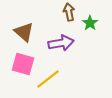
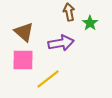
pink square: moved 4 px up; rotated 15 degrees counterclockwise
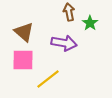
purple arrow: moved 3 px right; rotated 20 degrees clockwise
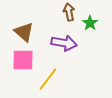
yellow line: rotated 15 degrees counterclockwise
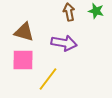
green star: moved 6 px right, 12 px up; rotated 21 degrees counterclockwise
brown triangle: rotated 25 degrees counterclockwise
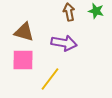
yellow line: moved 2 px right
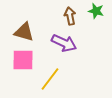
brown arrow: moved 1 px right, 4 px down
purple arrow: rotated 15 degrees clockwise
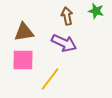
brown arrow: moved 3 px left
brown triangle: rotated 25 degrees counterclockwise
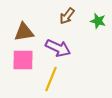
green star: moved 2 px right, 10 px down
brown arrow: rotated 132 degrees counterclockwise
purple arrow: moved 6 px left, 5 px down
yellow line: moved 1 px right; rotated 15 degrees counterclockwise
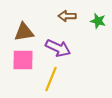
brown arrow: rotated 54 degrees clockwise
